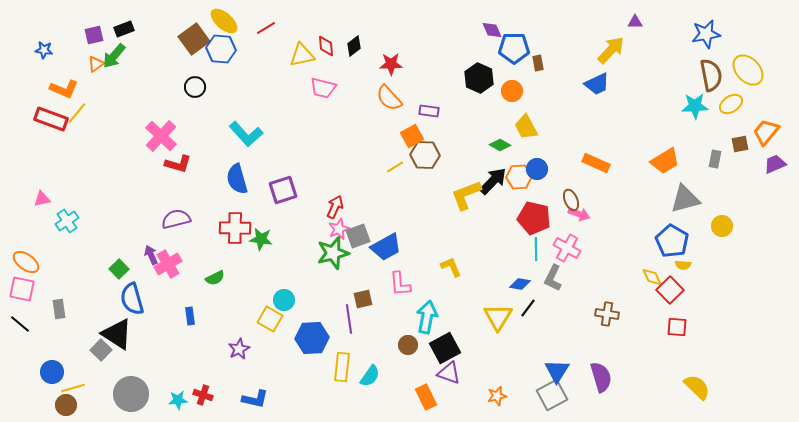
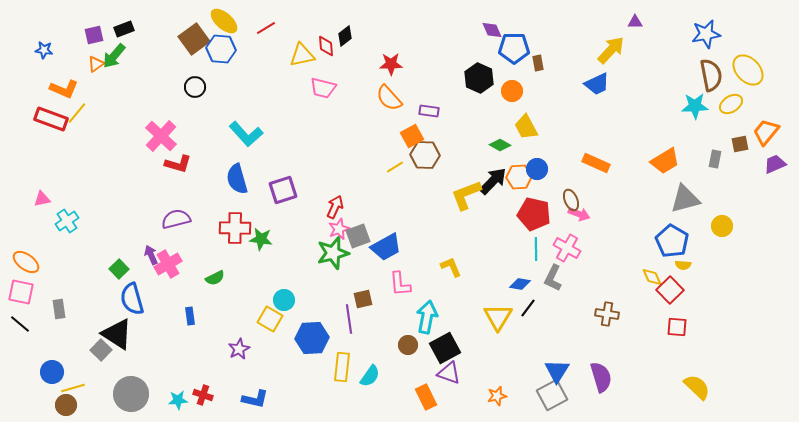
black diamond at (354, 46): moved 9 px left, 10 px up
red pentagon at (534, 218): moved 4 px up
pink square at (22, 289): moved 1 px left, 3 px down
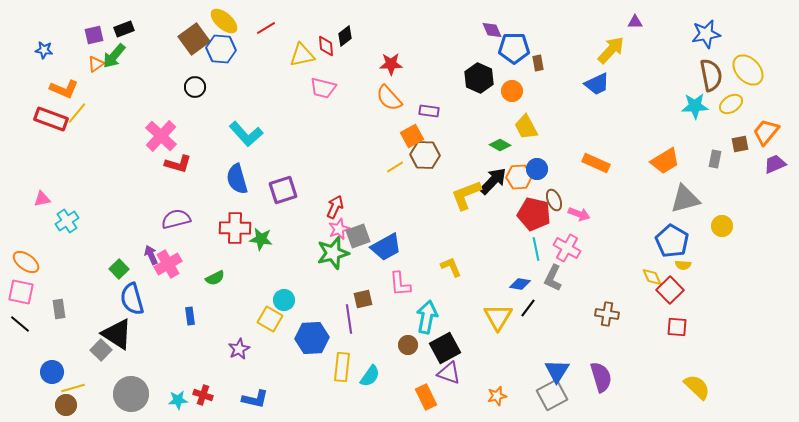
brown ellipse at (571, 200): moved 17 px left
cyan line at (536, 249): rotated 10 degrees counterclockwise
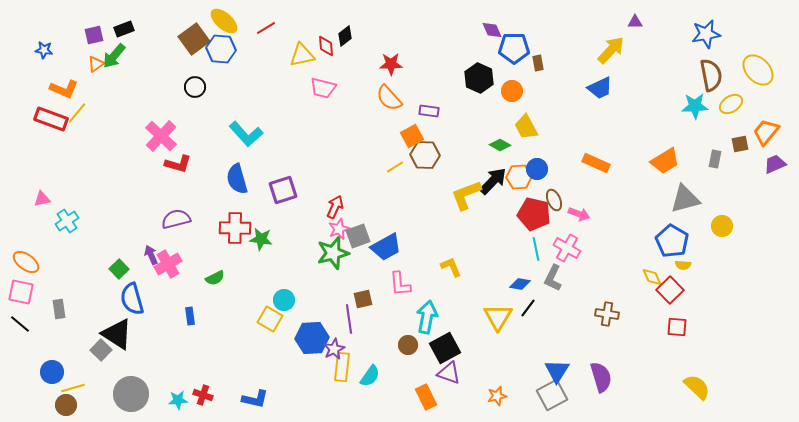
yellow ellipse at (748, 70): moved 10 px right
blue trapezoid at (597, 84): moved 3 px right, 4 px down
purple star at (239, 349): moved 95 px right
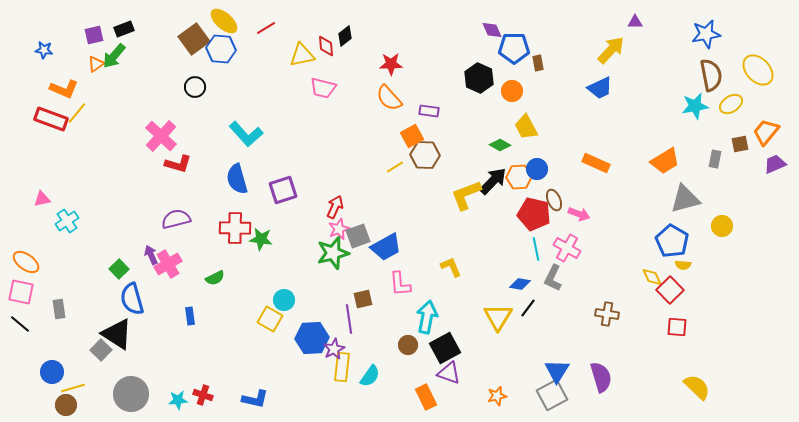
cyan star at (695, 106): rotated 8 degrees counterclockwise
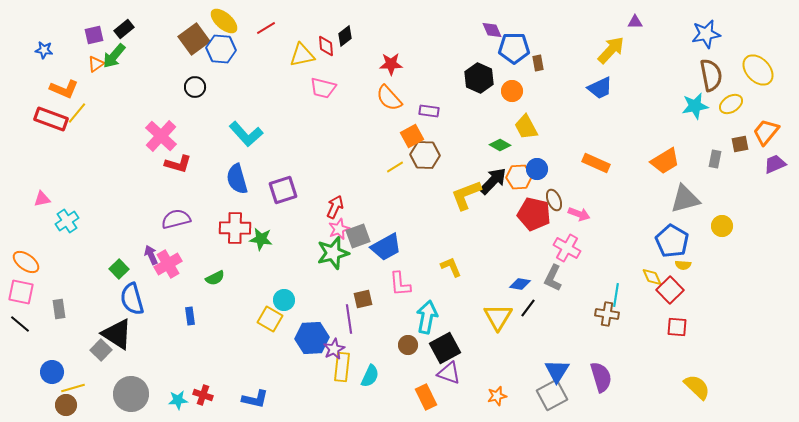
black rectangle at (124, 29): rotated 18 degrees counterclockwise
cyan line at (536, 249): moved 80 px right, 46 px down; rotated 20 degrees clockwise
cyan semicircle at (370, 376): rotated 10 degrees counterclockwise
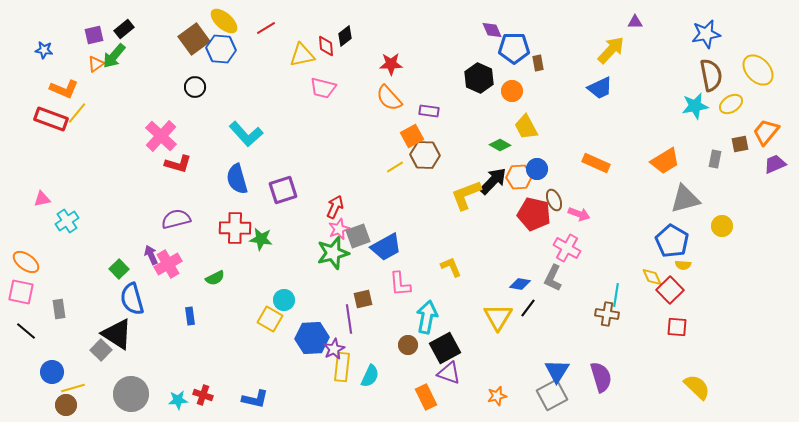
black line at (20, 324): moved 6 px right, 7 px down
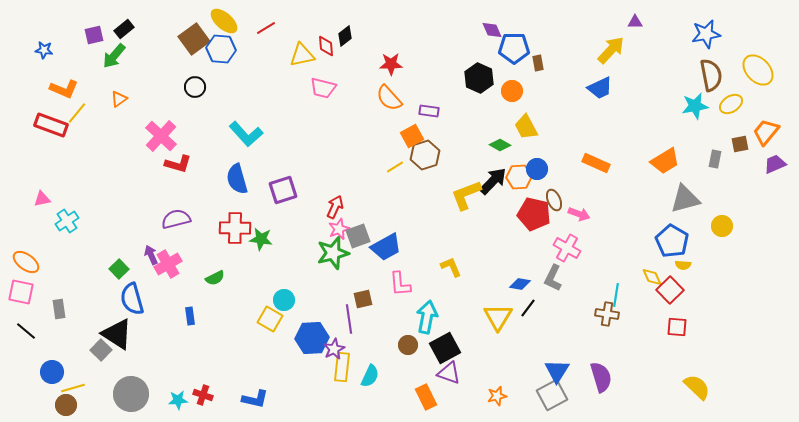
orange triangle at (96, 64): moved 23 px right, 35 px down
red rectangle at (51, 119): moved 6 px down
brown hexagon at (425, 155): rotated 20 degrees counterclockwise
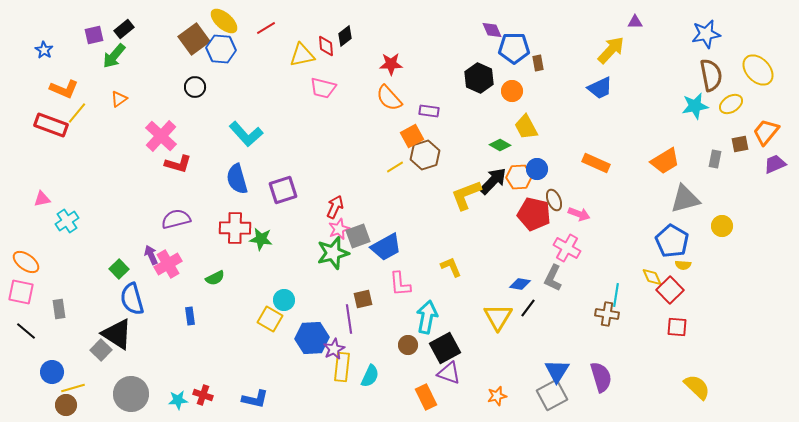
blue star at (44, 50): rotated 24 degrees clockwise
